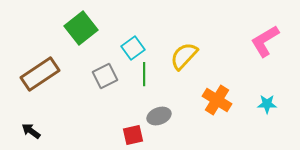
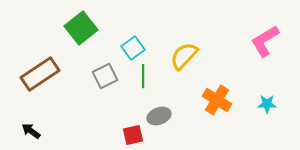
green line: moved 1 px left, 2 px down
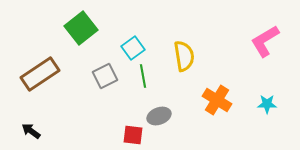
yellow semicircle: rotated 128 degrees clockwise
green line: rotated 10 degrees counterclockwise
red square: rotated 20 degrees clockwise
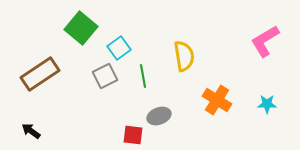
green square: rotated 12 degrees counterclockwise
cyan square: moved 14 px left
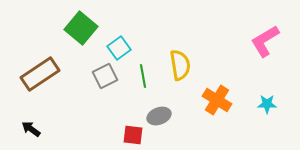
yellow semicircle: moved 4 px left, 9 px down
black arrow: moved 2 px up
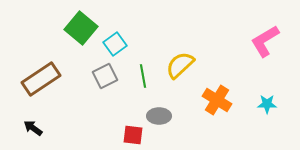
cyan square: moved 4 px left, 4 px up
yellow semicircle: rotated 124 degrees counterclockwise
brown rectangle: moved 1 px right, 5 px down
gray ellipse: rotated 20 degrees clockwise
black arrow: moved 2 px right, 1 px up
